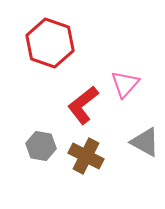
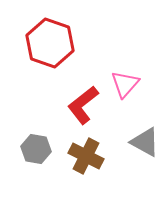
gray hexagon: moved 5 px left, 3 px down
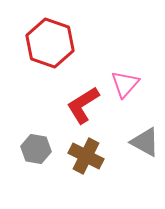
red L-shape: rotated 6 degrees clockwise
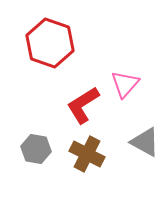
brown cross: moved 1 px right, 2 px up
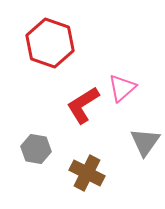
pink triangle: moved 3 px left, 4 px down; rotated 8 degrees clockwise
gray triangle: rotated 36 degrees clockwise
brown cross: moved 19 px down
